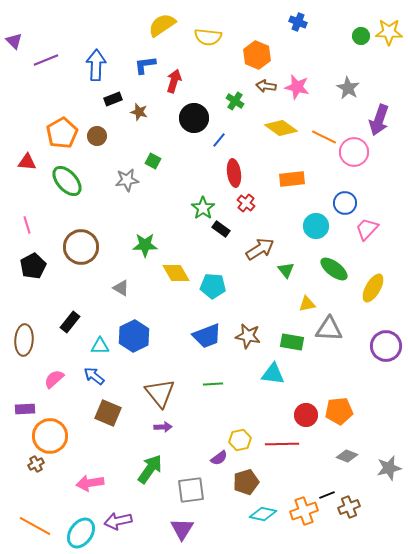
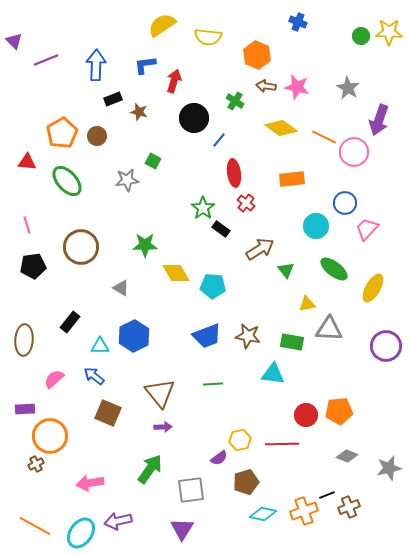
black pentagon at (33, 266): rotated 20 degrees clockwise
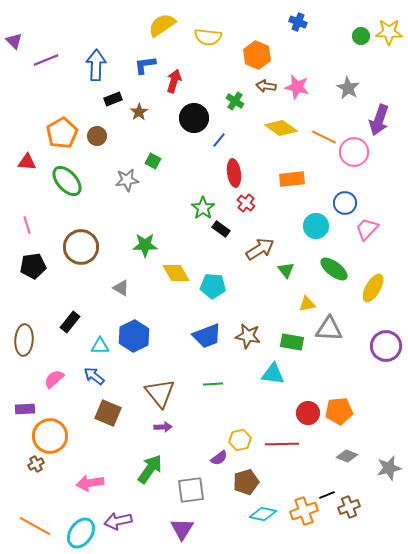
brown star at (139, 112): rotated 24 degrees clockwise
red circle at (306, 415): moved 2 px right, 2 px up
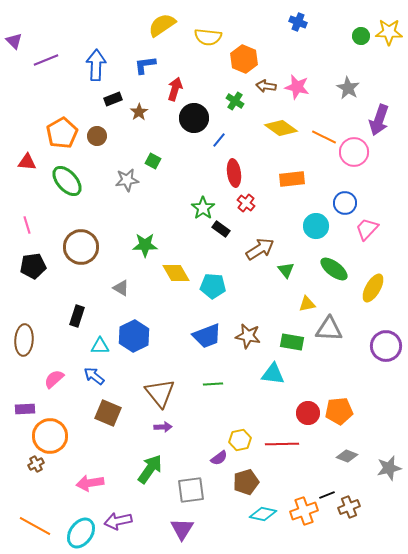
orange hexagon at (257, 55): moved 13 px left, 4 px down
red arrow at (174, 81): moved 1 px right, 8 px down
black rectangle at (70, 322): moved 7 px right, 6 px up; rotated 20 degrees counterclockwise
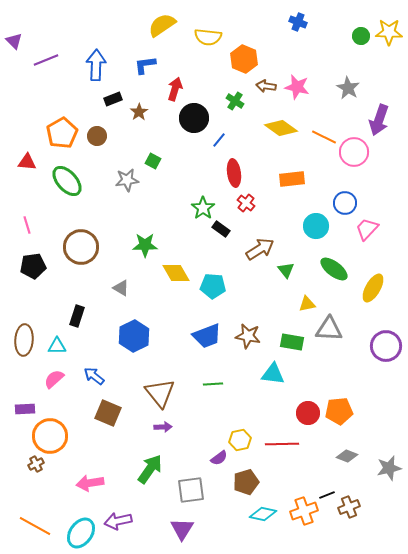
cyan triangle at (100, 346): moved 43 px left
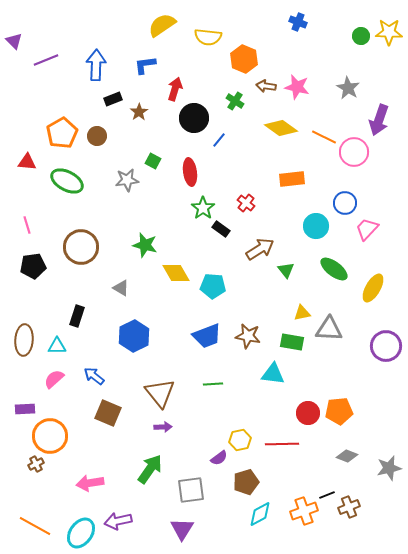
red ellipse at (234, 173): moved 44 px left, 1 px up
green ellipse at (67, 181): rotated 20 degrees counterclockwise
green star at (145, 245): rotated 15 degrees clockwise
yellow triangle at (307, 304): moved 5 px left, 9 px down
cyan diamond at (263, 514): moved 3 px left; rotated 40 degrees counterclockwise
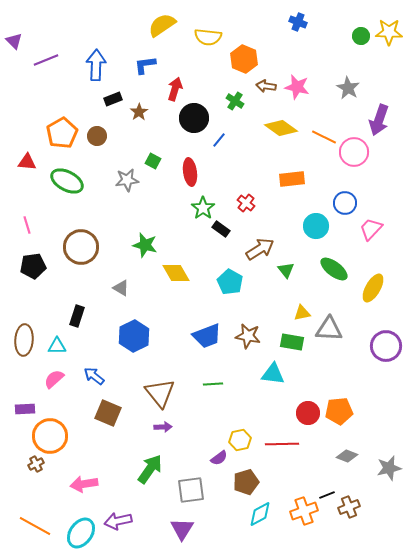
pink trapezoid at (367, 229): moved 4 px right
cyan pentagon at (213, 286): moved 17 px right, 4 px up; rotated 25 degrees clockwise
pink arrow at (90, 483): moved 6 px left, 1 px down
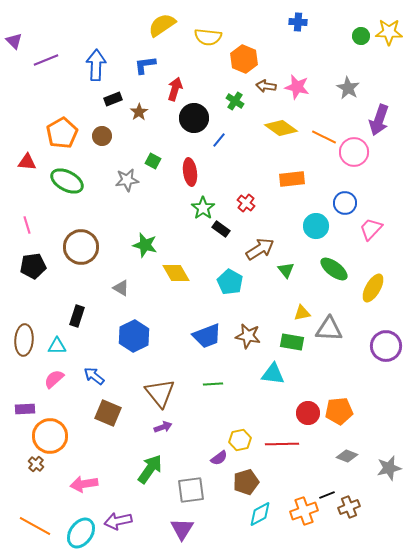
blue cross at (298, 22): rotated 18 degrees counterclockwise
brown circle at (97, 136): moved 5 px right
purple arrow at (163, 427): rotated 18 degrees counterclockwise
brown cross at (36, 464): rotated 21 degrees counterclockwise
